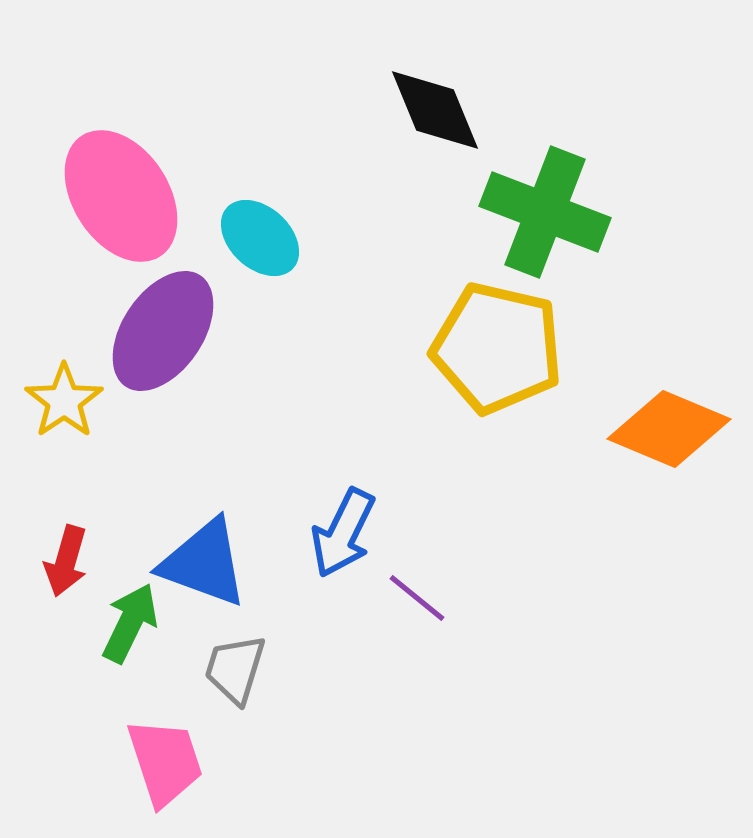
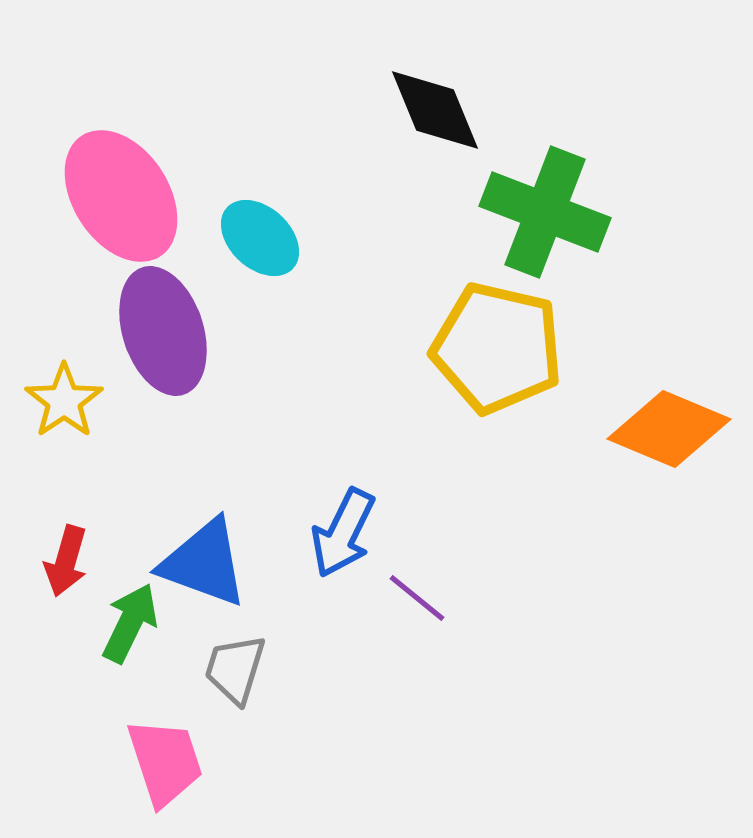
purple ellipse: rotated 52 degrees counterclockwise
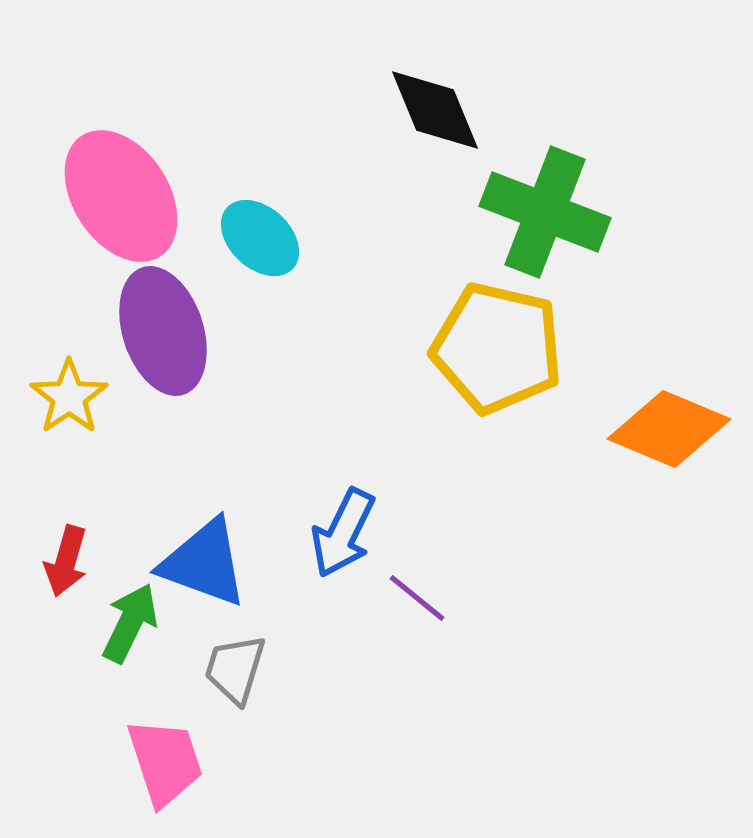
yellow star: moved 5 px right, 4 px up
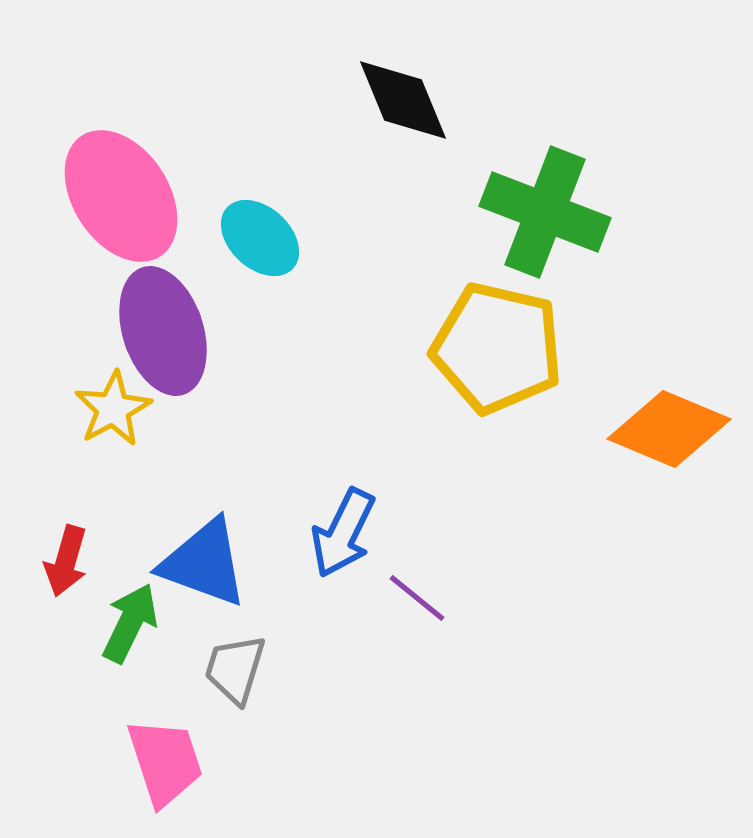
black diamond: moved 32 px left, 10 px up
yellow star: moved 44 px right, 12 px down; rotated 6 degrees clockwise
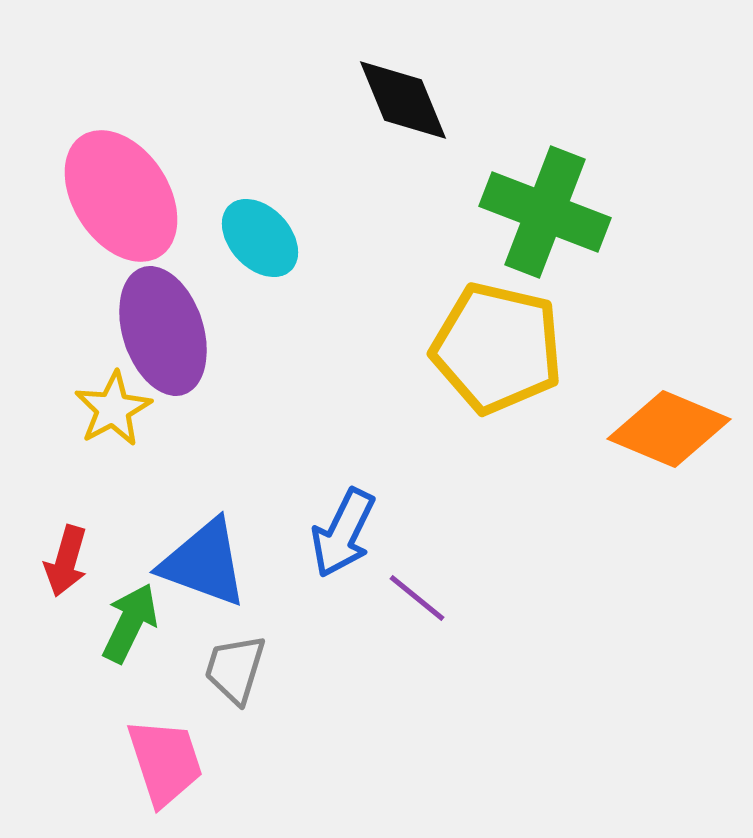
cyan ellipse: rotated 4 degrees clockwise
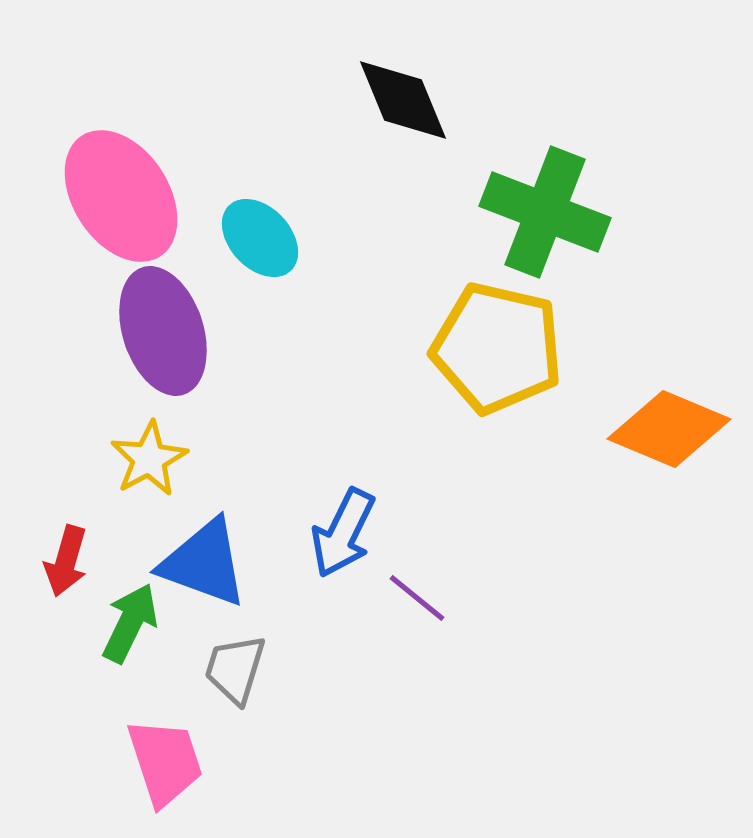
yellow star: moved 36 px right, 50 px down
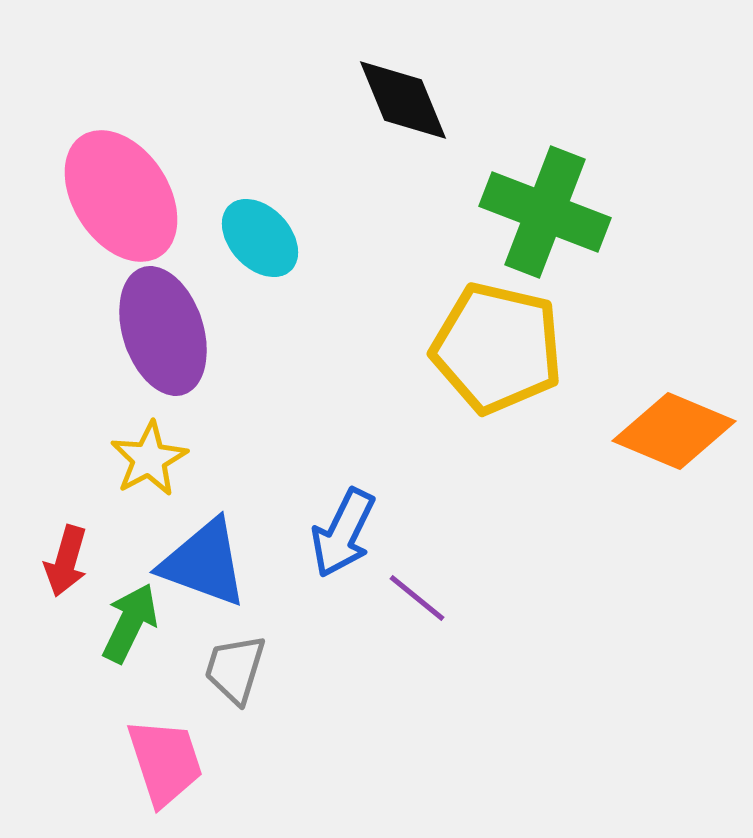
orange diamond: moved 5 px right, 2 px down
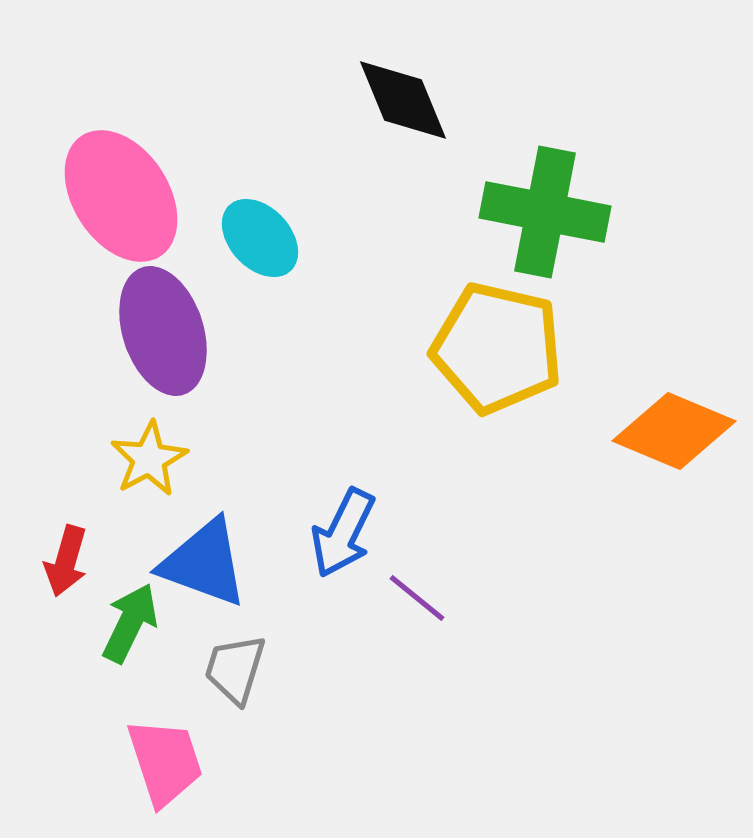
green cross: rotated 10 degrees counterclockwise
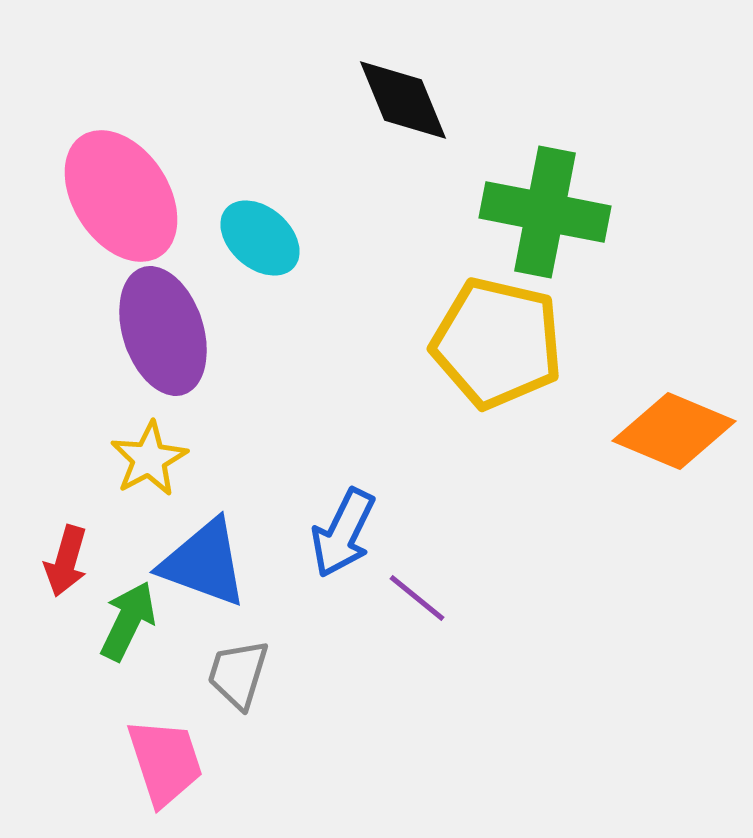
cyan ellipse: rotated 6 degrees counterclockwise
yellow pentagon: moved 5 px up
green arrow: moved 2 px left, 2 px up
gray trapezoid: moved 3 px right, 5 px down
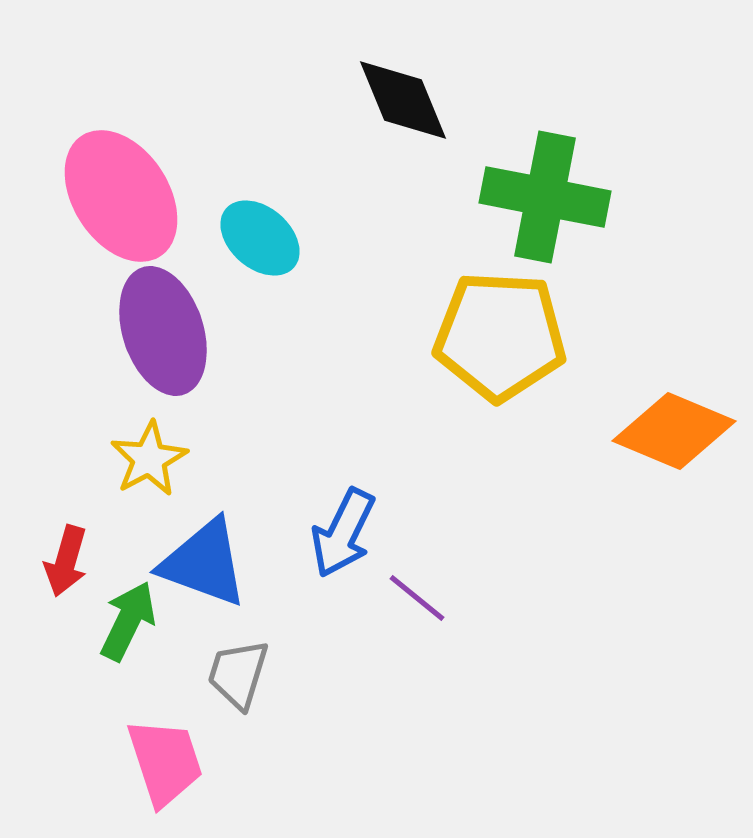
green cross: moved 15 px up
yellow pentagon: moved 3 px right, 7 px up; rotated 10 degrees counterclockwise
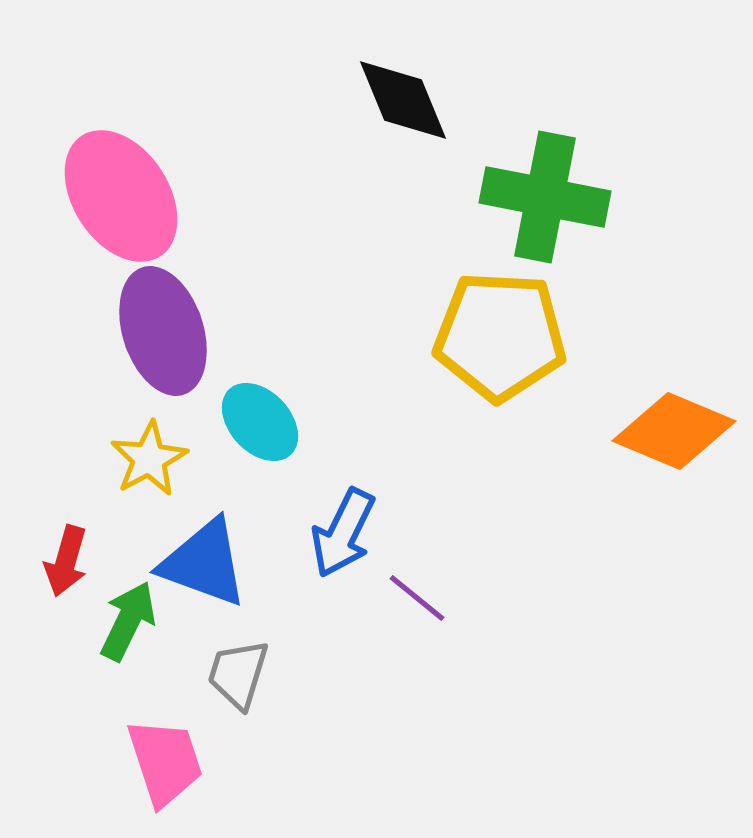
cyan ellipse: moved 184 px down; rotated 6 degrees clockwise
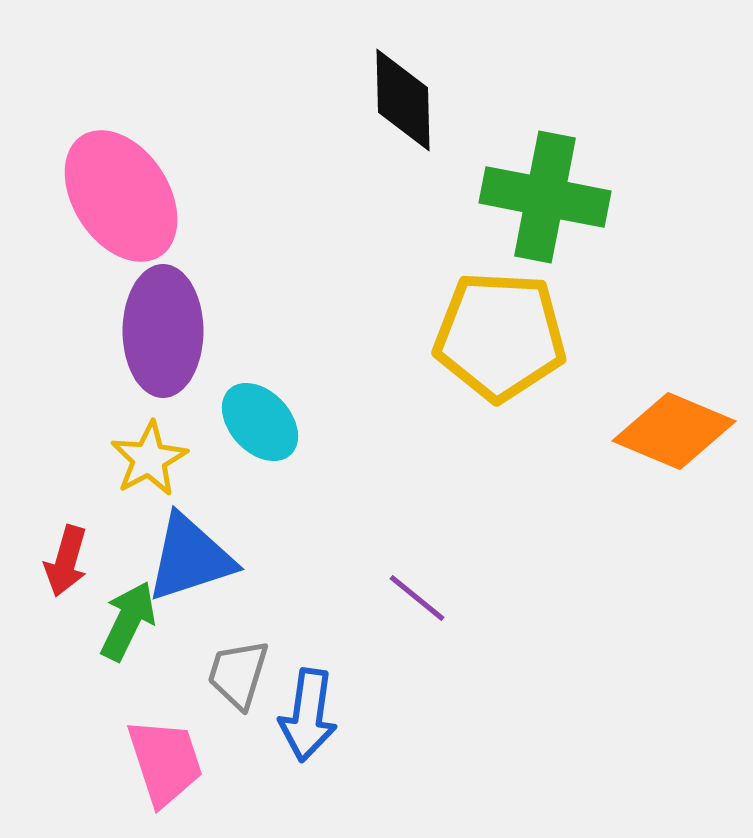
black diamond: rotated 21 degrees clockwise
purple ellipse: rotated 18 degrees clockwise
blue arrow: moved 35 px left, 182 px down; rotated 18 degrees counterclockwise
blue triangle: moved 14 px left, 5 px up; rotated 38 degrees counterclockwise
